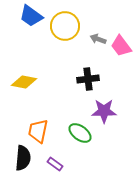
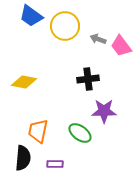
purple rectangle: rotated 35 degrees counterclockwise
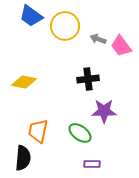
purple rectangle: moved 37 px right
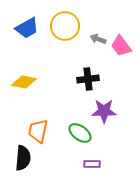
blue trapezoid: moved 4 px left, 12 px down; rotated 65 degrees counterclockwise
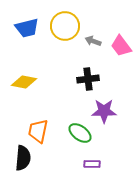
blue trapezoid: rotated 15 degrees clockwise
gray arrow: moved 5 px left, 2 px down
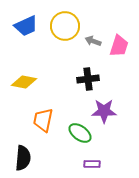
blue trapezoid: moved 1 px left, 2 px up; rotated 10 degrees counterclockwise
pink trapezoid: moved 2 px left; rotated 125 degrees counterclockwise
orange trapezoid: moved 5 px right, 11 px up
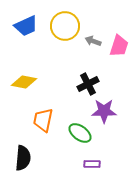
black cross: moved 5 px down; rotated 20 degrees counterclockwise
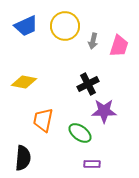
gray arrow: rotated 98 degrees counterclockwise
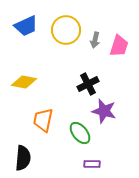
yellow circle: moved 1 px right, 4 px down
gray arrow: moved 2 px right, 1 px up
purple star: rotated 15 degrees clockwise
green ellipse: rotated 15 degrees clockwise
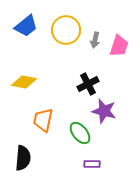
blue trapezoid: rotated 15 degrees counterclockwise
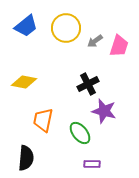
yellow circle: moved 2 px up
gray arrow: moved 1 px down; rotated 42 degrees clockwise
black semicircle: moved 3 px right
